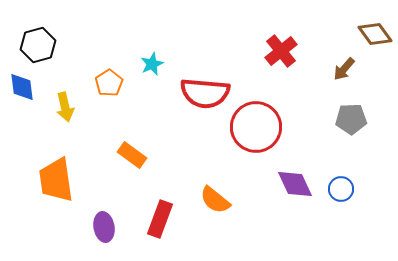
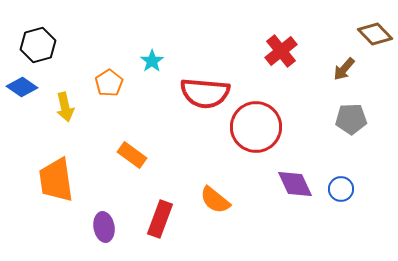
brown diamond: rotated 8 degrees counterclockwise
cyan star: moved 3 px up; rotated 10 degrees counterclockwise
blue diamond: rotated 48 degrees counterclockwise
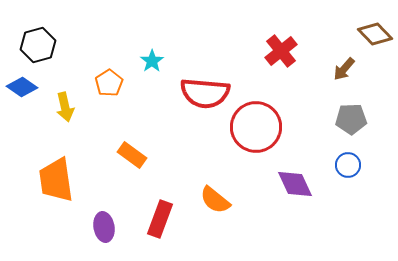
blue circle: moved 7 px right, 24 px up
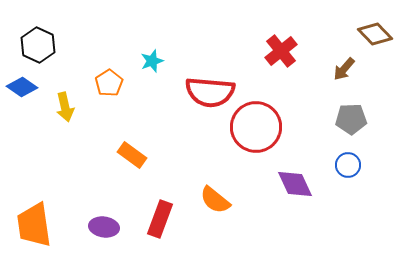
black hexagon: rotated 20 degrees counterclockwise
cyan star: rotated 15 degrees clockwise
red semicircle: moved 5 px right, 1 px up
orange trapezoid: moved 22 px left, 45 px down
purple ellipse: rotated 72 degrees counterclockwise
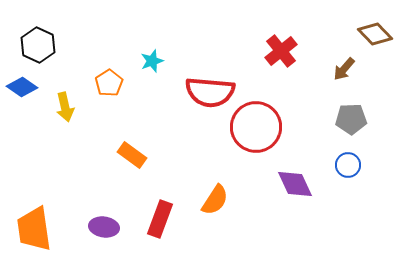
orange semicircle: rotated 96 degrees counterclockwise
orange trapezoid: moved 4 px down
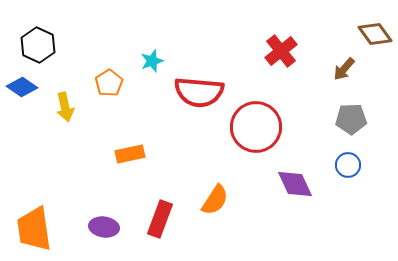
brown diamond: rotated 8 degrees clockwise
red semicircle: moved 11 px left
orange rectangle: moved 2 px left, 1 px up; rotated 48 degrees counterclockwise
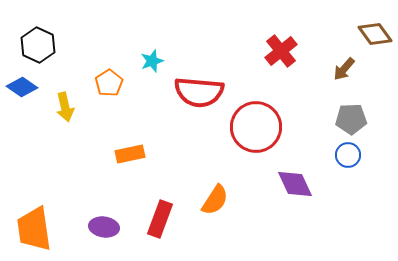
blue circle: moved 10 px up
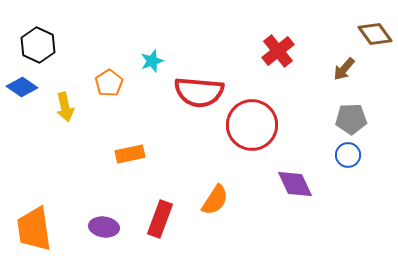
red cross: moved 3 px left
red circle: moved 4 px left, 2 px up
